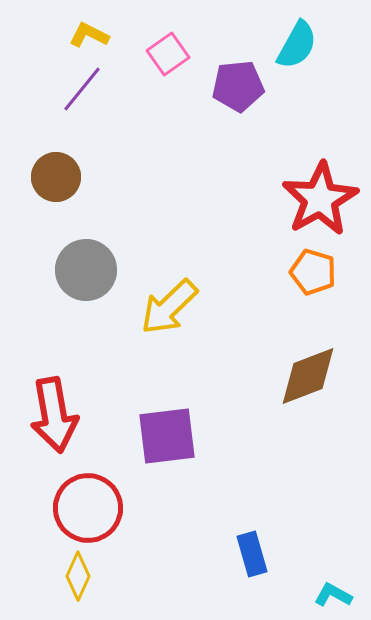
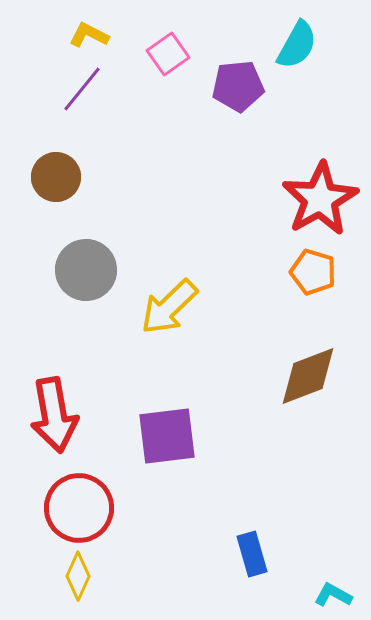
red circle: moved 9 px left
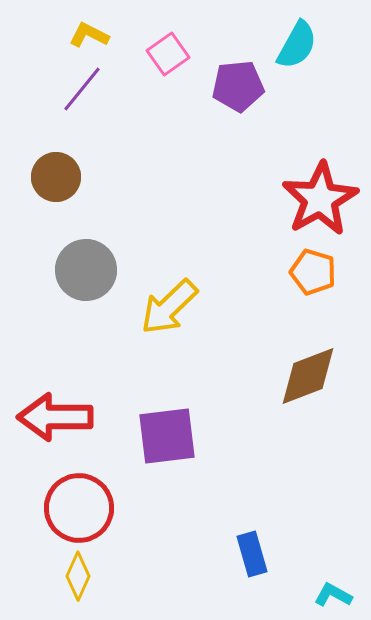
red arrow: moved 1 px right, 2 px down; rotated 100 degrees clockwise
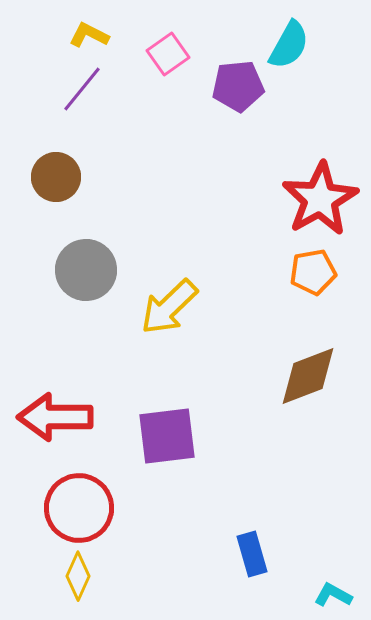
cyan semicircle: moved 8 px left
orange pentagon: rotated 27 degrees counterclockwise
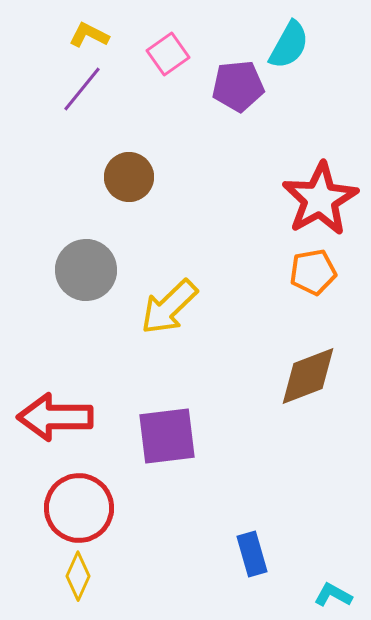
brown circle: moved 73 px right
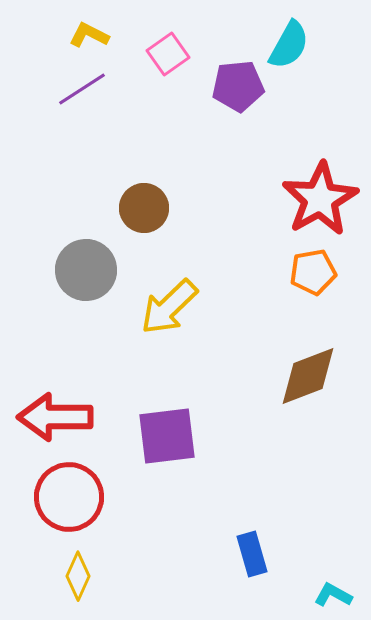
purple line: rotated 18 degrees clockwise
brown circle: moved 15 px right, 31 px down
red circle: moved 10 px left, 11 px up
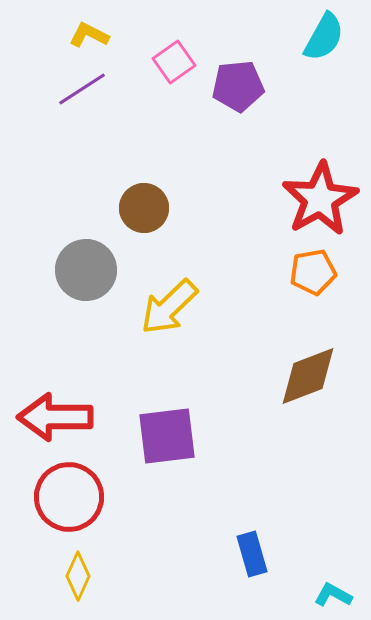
cyan semicircle: moved 35 px right, 8 px up
pink square: moved 6 px right, 8 px down
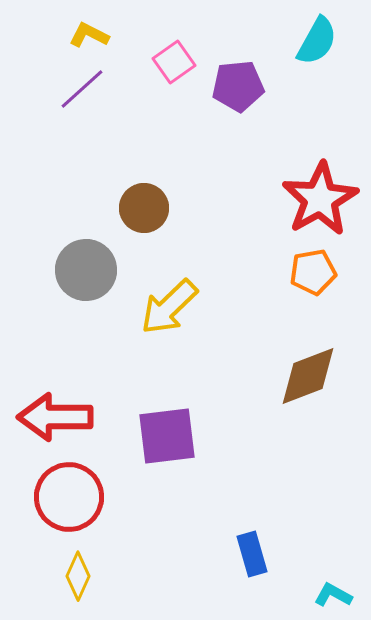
cyan semicircle: moved 7 px left, 4 px down
purple line: rotated 9 degrees counterclockwise
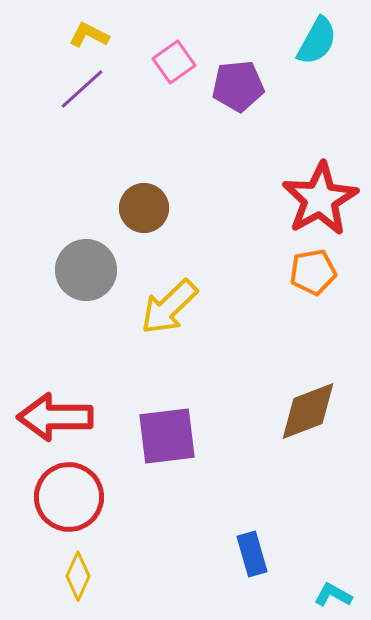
brown diamond: moved 35 px down
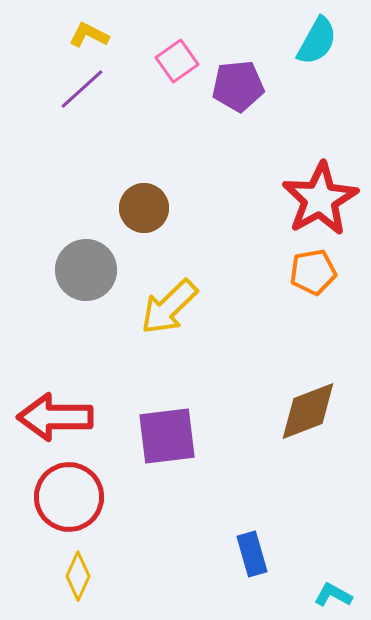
pink square: moved 3 px right, 1 px up
